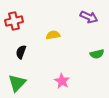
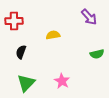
purple arrow: rotated 24 degrees clockwise
red cross: rotated 12 degrees clockwise
green triangle: moved 9 px right
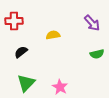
purple arrow: moved 3 px right, 6 px down
black semicircle: rotated 32 degrees clockwise
pink star: moved 2 px left, 6 px down
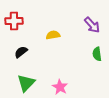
purple arrow: moved 2 px down
green semicircle: rotated 96 degrees clockwise
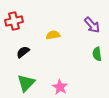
red cross: rotated 12 degrees counterclockwise
black semicircle: moved 2 px right
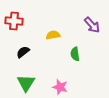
red cross: rotated 18 degrees clockwise
green semicircle: moved 22 px left
green triangle: rotated 12 degrees counterclockwise
pink star: rotated 14 degrees counterclockwise
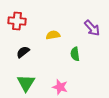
red cross: moved 3 px right
purple arrow: moved 3 px down
